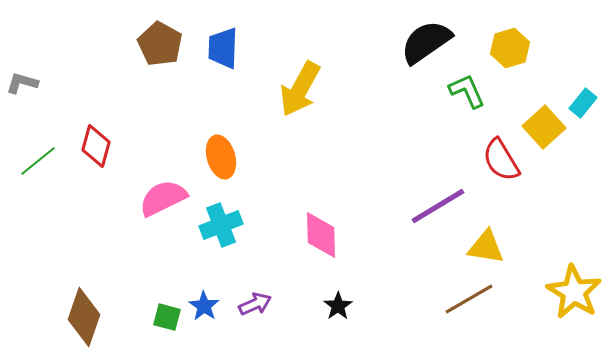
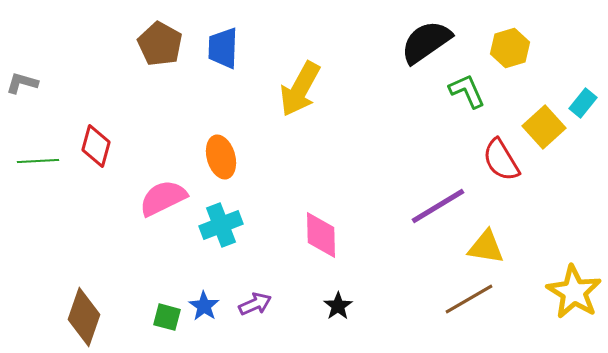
green line: rotated 36 degrees clockwise
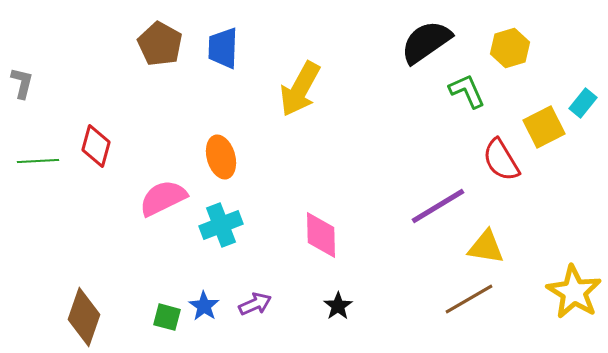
gray L-shape: rotated 88 degrees clockwise
yellow square: rotated 15 degrees clockwise
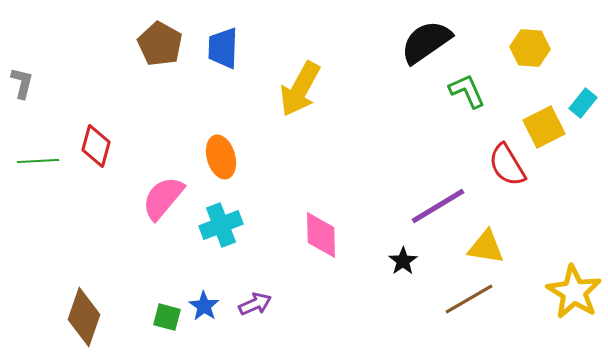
yellow hexagon: moved 20 px right; rotated 21 degrees clockwise
red semicircle: moved 6 px right, 5 px down
pink semicircle: rotated 24 degrees counterclockwise
black star: moved 65 px right, 45 px up
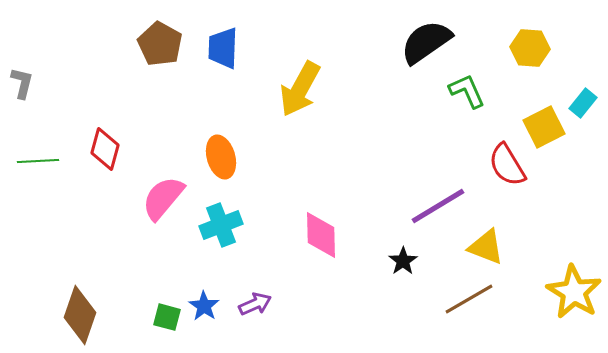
red diamond: moved 9 px right, 3 px down
yellow triangle: rotated 12 degrees clockwise
brown diamond: moved 4 px left, 2 px up
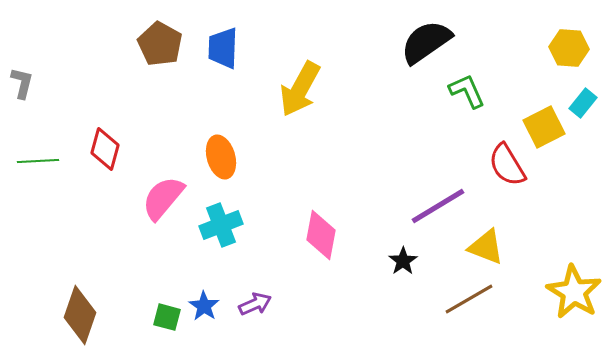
yellow hexagon: moved 39 px right
pink diamond: rotated 12 degrees clockwise
